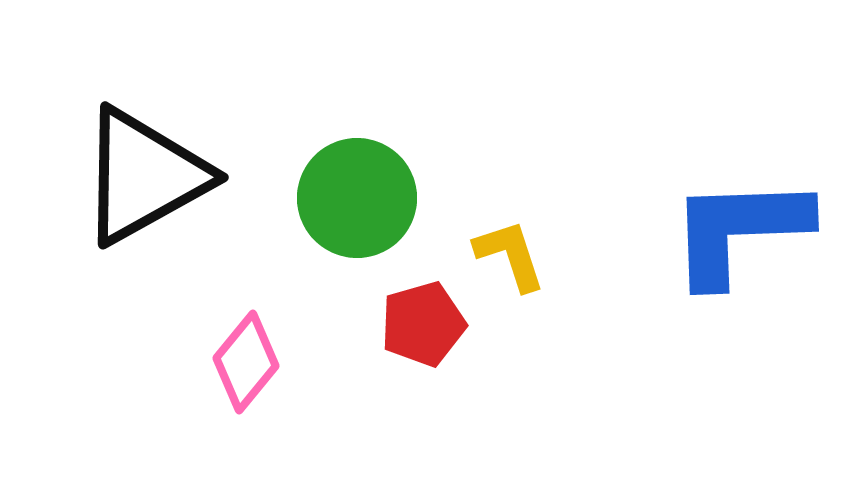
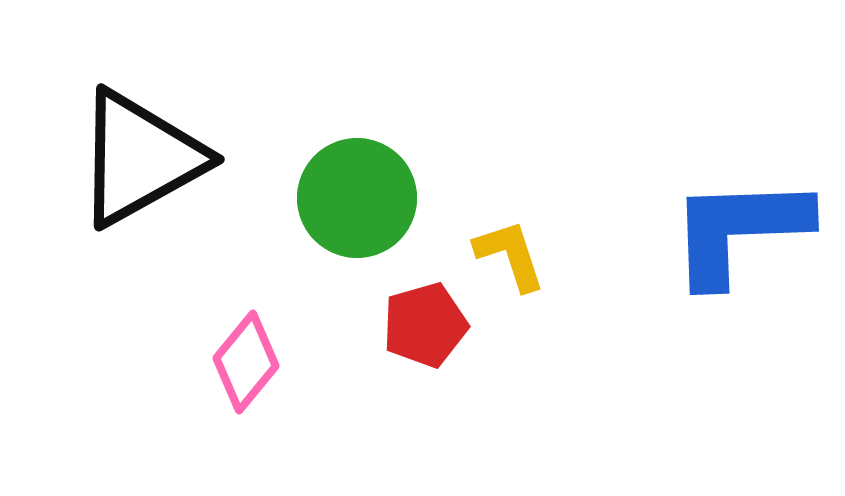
black triangle: moved 4 px left, 18 px up
red pentagon: moved 2 px right, 1 px down
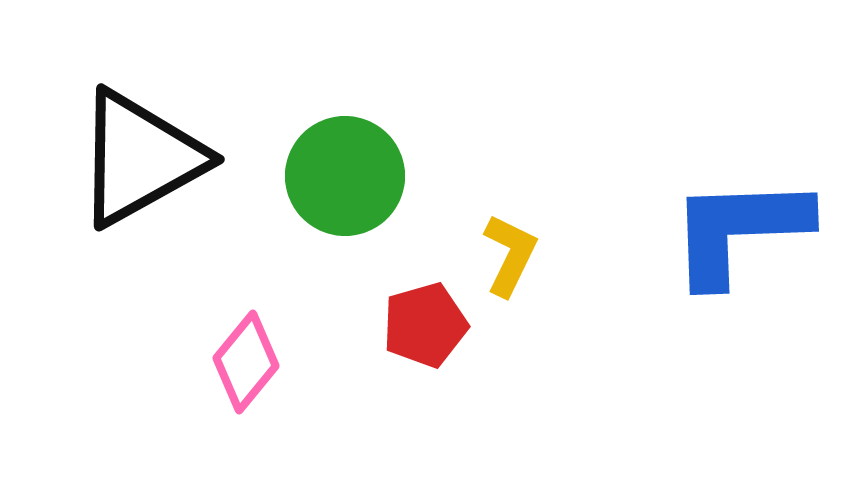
green circle: moved 12 px left, 22 px up
yellow L-shape: rotated 44 degrees clockwise
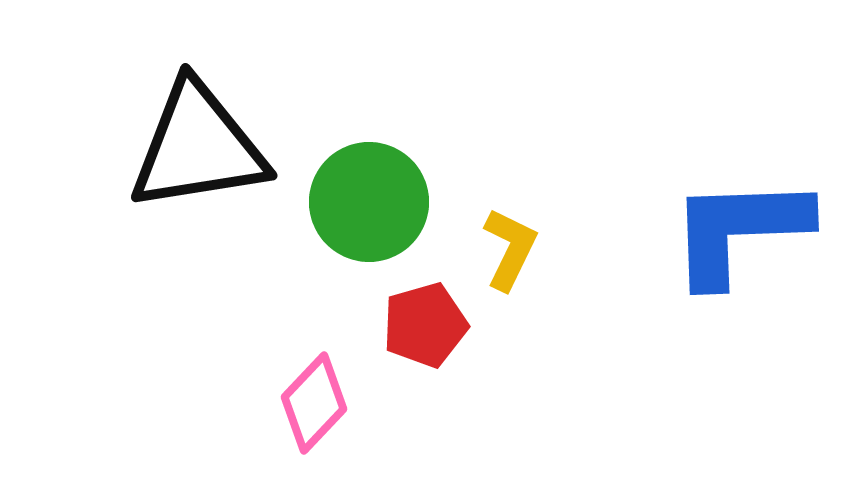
black triangle: moved 58 px right, 11 px up; rotated 20 degrees clockwise
green circle: moved 24 px right, 26 px down
yellow L-shape: moved 6 px up
pink diamond: moved 68 px right, 41 px down; rotated 4 degrees clockwise
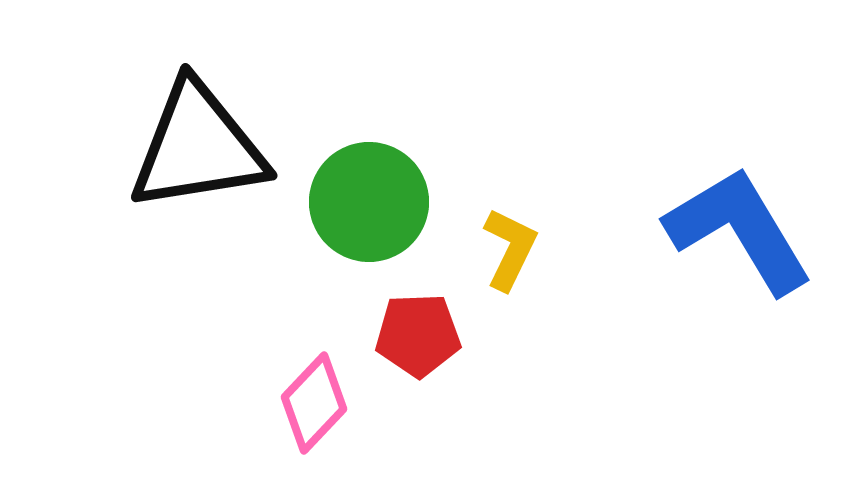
blue L-shape: rotated 61 degrees clockwise
red pentagon: moved 7 px left, 10 px down; rotated 14 degrees clockwise
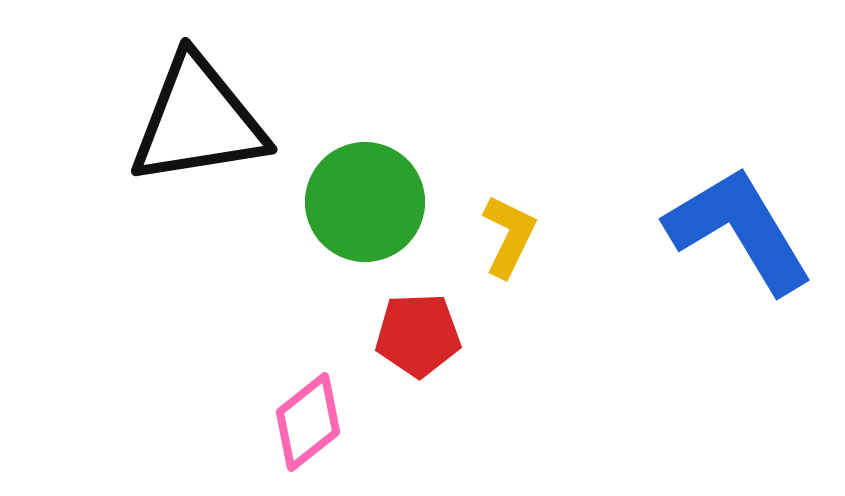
black triangle: moved 26 px up
green circle: moved 4 px left
yellow L-shape: moved 1 px left, 13 px up
pink diamond: moved 6 px left, 19 px down; rotated 8 degrees clockwise
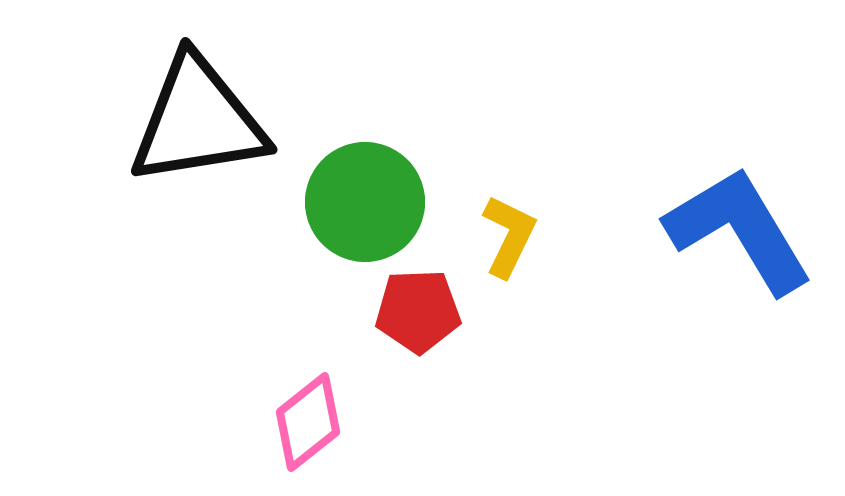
red pentagon: moved 24 px up
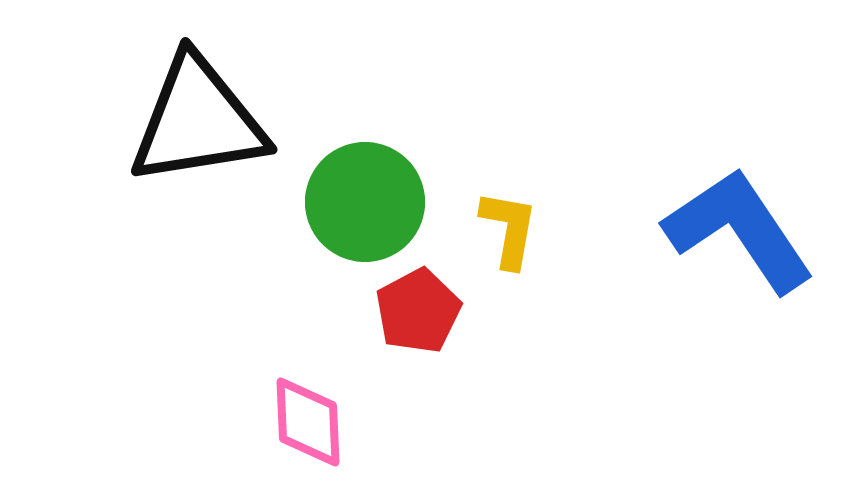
blue L-shape: rotated 3 degrees counterclockwise
yellow L-shape: moved 7 px up; rotated 16 degrees counterclockwise
red pentagon: rotated 26 degrees counterclockwise
pink diamond: rotated 54 degrees counterclockwise
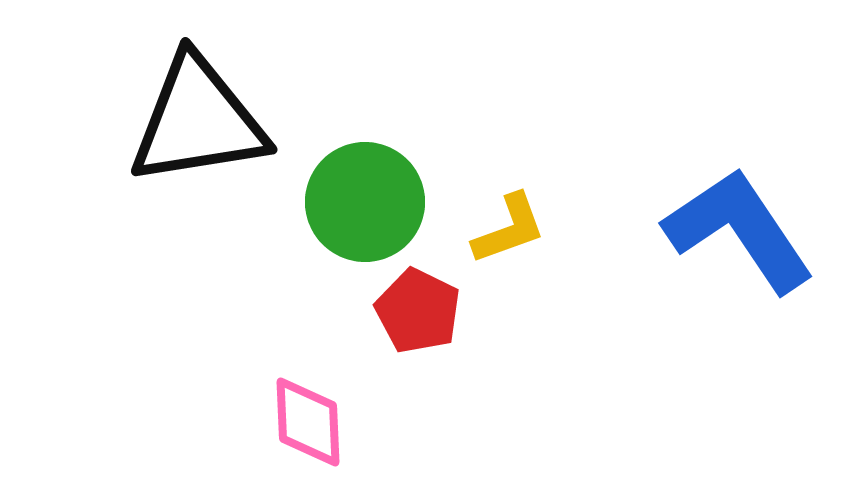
yellow L-shape: rotated 60 degrees clockwise
red pentagon: rotated 18 degrees counterclockwise
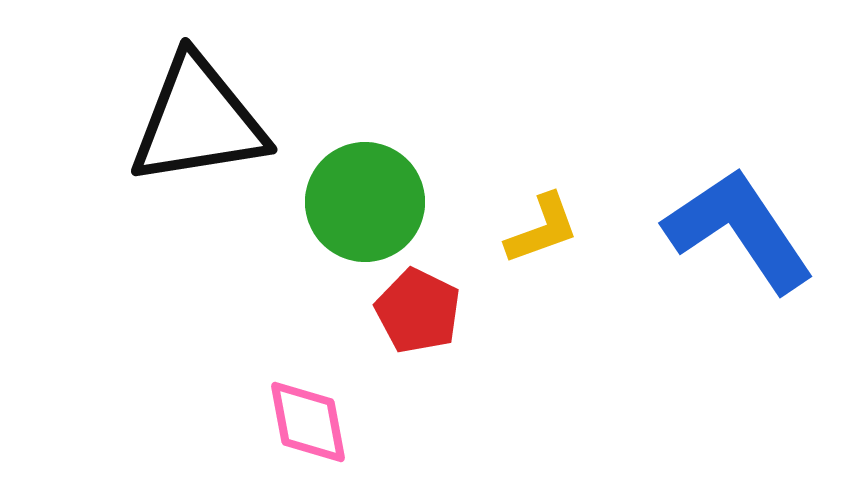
yellow L-shape: moved 33 px right
pink diamond: rotated 8 degrees counterclockwise
